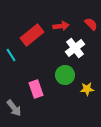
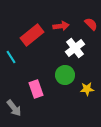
cyan line: moved 2 px down
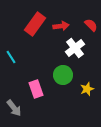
red semicircle: moved 1 px down
red rectangle: moved 3 px right, 11 px up; rotated 15 degrees counterclockwise
green circle: moved 2 px left
yellow star: rotated 16 degrees counterclockwise
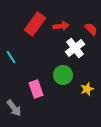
red semicircle: moved 4 px down
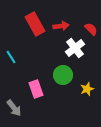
red rectangle: rotated 65 degrees counterclockwise
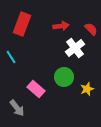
red rectangle: moved 13 px left; rotated 50 degrees clockwise
green circle: moved 1 px right, 2 px down
pink rectangle: rotated 30 degrees counterclockwise
gray arrow: moved 3 px right
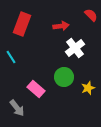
red semicircle: moved 14 px up
yellow star: moved 1 px right, 1 px up
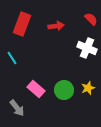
red semicircle: moved 4 px down
red arrow: moved 5 px left
white cross: moved 12 px right; rotated 30 degrees counterclockwise
cyan line: moved 1 px right, 1 px down
green circle: moved 13 px down
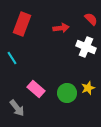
red arrow: moved 5 px right, 2 px down
white cross: moved 1 px left, 1 px up
green circle: moved 3 px right, 3 px down
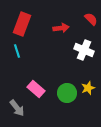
white cross: moved 2 px left, 3 px down
cyan line: moved 5 px right, 7 px up; rotated 16 degrees clockwise
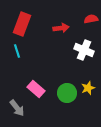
red semicircle: rotated 56 degrees counterclockwise
